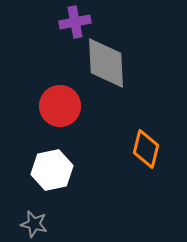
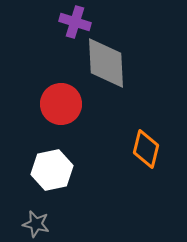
purple cross: rotated 28 degrees clockwise
red circle: moved 1 px right, 2 px up
gray star: moved 2 px right
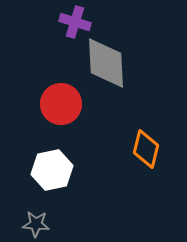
gray star: rotated 8 degrees counterclockwise
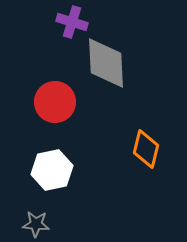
purple cross: moved 3 px left
red circle: moved 6 px left, 2 px up
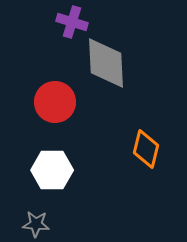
white hexagon: rotated 12 degrees clockwise
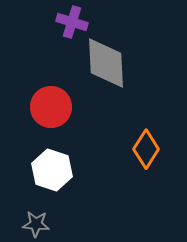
red circle: moved 4 px left, 5 px down
orange diamond: rotated 18 degrees clockwise
white hexagon: rotated 18 degrees clockwise
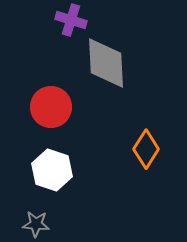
purple cross: moved 1 px left, 2 px up
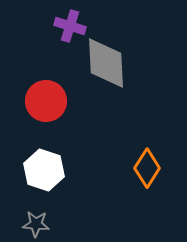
purple cross: moved 1 px left, 6 px down
red circle: moved 5 px left, 6 px up
orange diamond: moved 1 px right, 19 px down
white hexagon: moved 8 px left
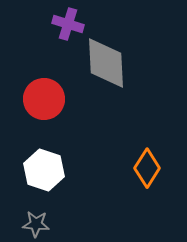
purple cross: moved 2 px left, 2 px up
red circle: moved 2 px left, 2 px up
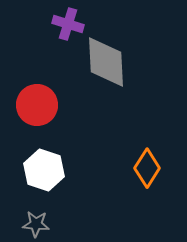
gray diamond: moved 1 px up
red circle: moved 7 px left, 6 px down
